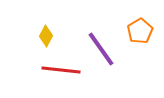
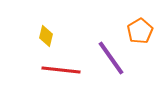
yellow diamond: rotated 15 degrees counterclockwise
purple line: moved 10 px right, 9 px down
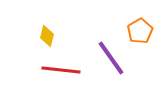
yellow diamond: moved 1 px right
